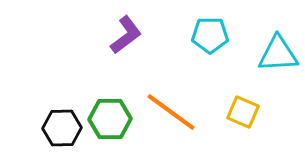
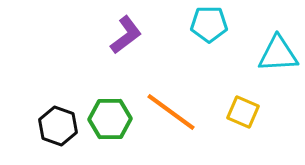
cyan pentagon: moved 1 px left, 11 px up
black hexagon: moved 4 px left, 2 px up; rotated 21 degrees clockwise
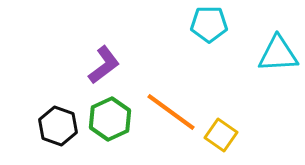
purple L-shape: moved 22 px left, 30 px down
yellow square: moved 22 px left, 23 px down; rotated 12 degrees clockwise
green hexagon: rotated 24 degrees counterclockwise
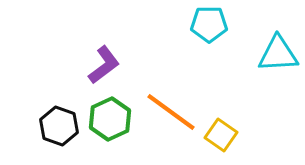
black hexagon: moved 1 px right
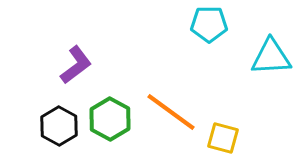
cyan triangle: moved 7 px left, 3 px down
purple L-shape: moved 28 px left
green hexagon: rotated 6 degrees counterclockwise
black hexagon: rotated 9 degrees clockwise
yellow square: moved 2 px right, 3 px down; rotated 20 degrees counterclockwise
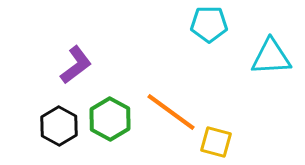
yellow square: moved 7 px left, 4 px down
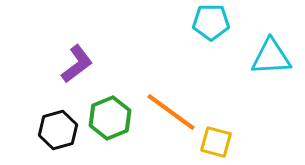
cyan pentagon: moved 2 px right, 2 px up
purple L-shape: moved 1 px right, 1 px up
green hexagon: moved 1 px up; rotated 9 degrees clockwise
black hexagon: moved 1 px left, 4 px down; rotated 15 degrees clockwise
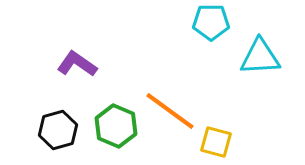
cyan triangle: moved 11 px left
purple L-shape: rotated 108 degrees counterclockwise
orange line: moved 1 px left, 1 px up
green hexagon: moved 6 px right, 8 px down; rotated 15 degrees counterclockwise
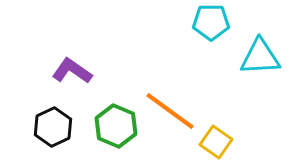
purple L-shape: moved 5 px left, 7 px down
black hexagon: moved 5 px left, 3 px up; rotated 9 degrees counterclockwise
yellow square: rotated 20 degrees clockwise
